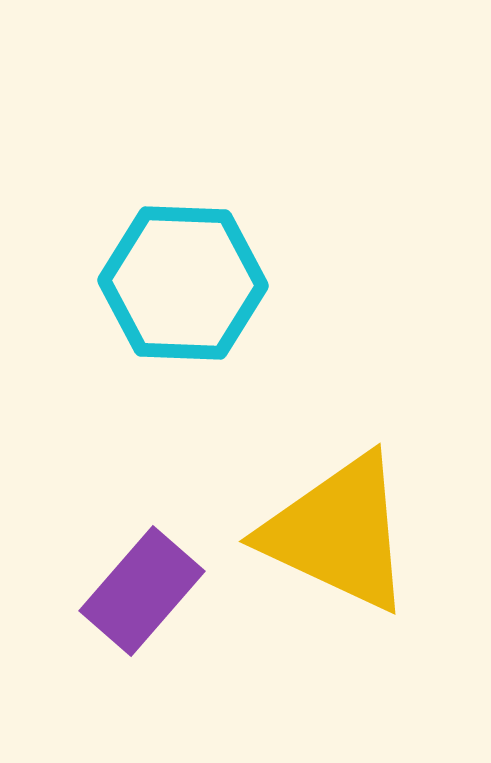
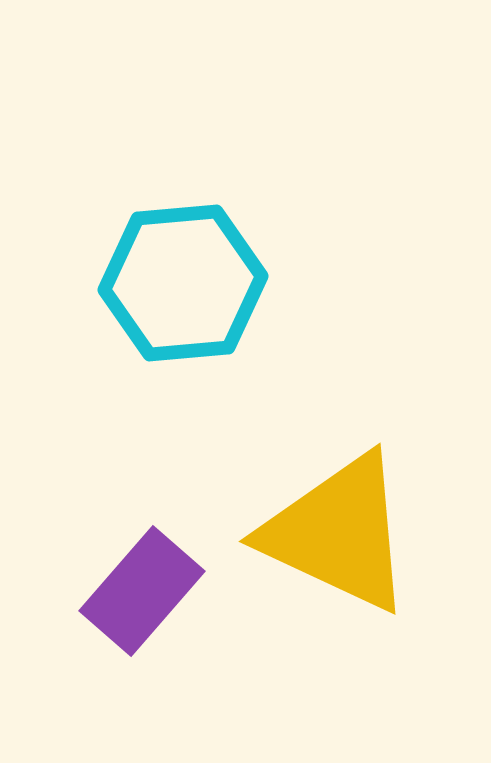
cyan hexagon: rotated 7 degrees counterclockwise
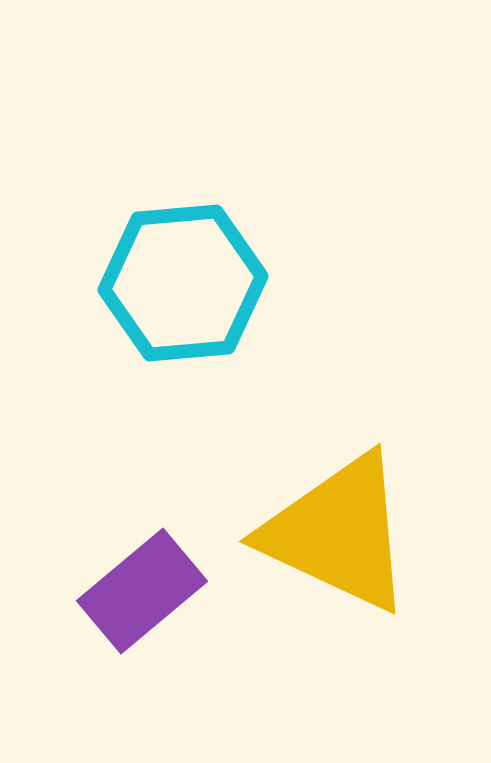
purple rectangle: rotated 9 degrees clockwise
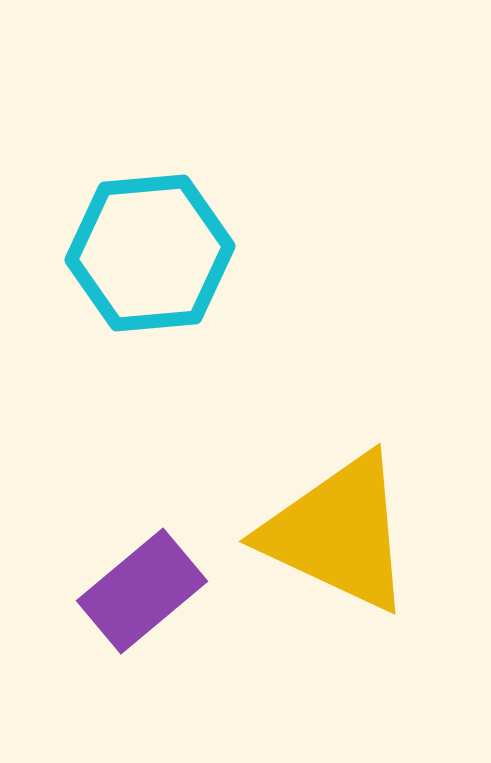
cyan hexagon: moved 33 px left, 30 px up
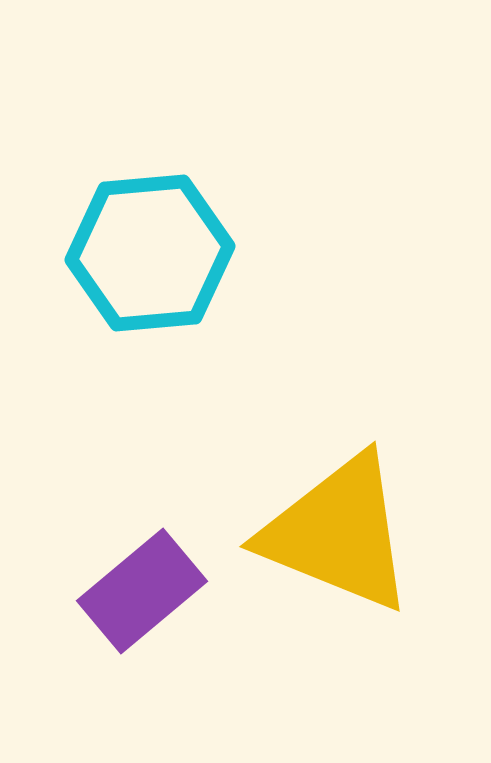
yellow triangle: rotated 3 degrees counterclockwise
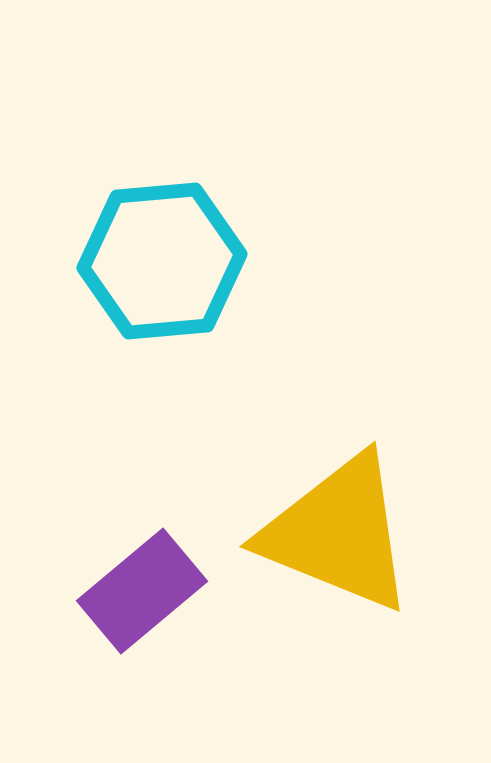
cyan hexagon: moved 12 px right, 8 px down
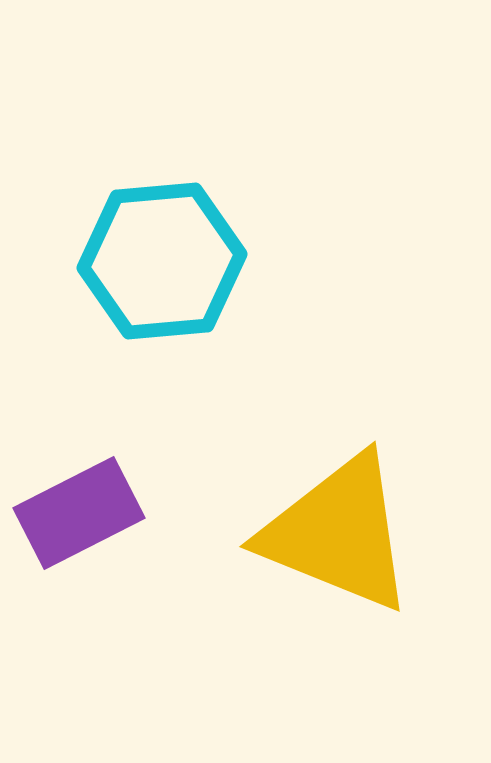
purple rectangle: moved 63 px left, 78 px up; rotated 13 degrees clockwise
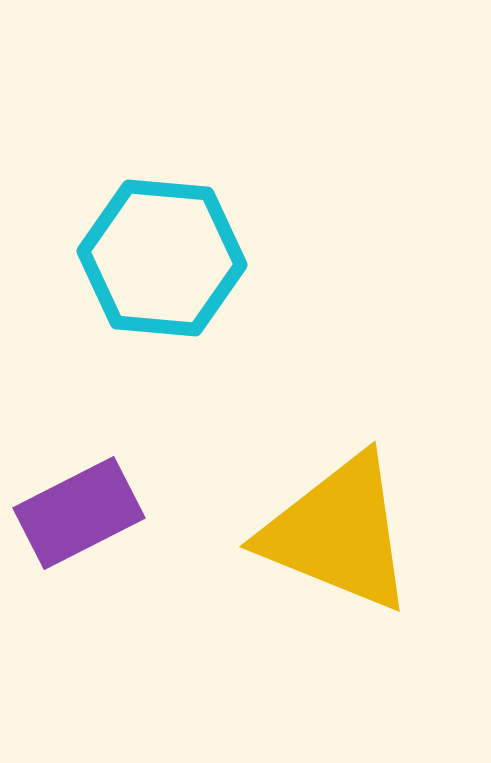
cyan hexagon: moved 3 px up; rotated 10 degrees clockwise
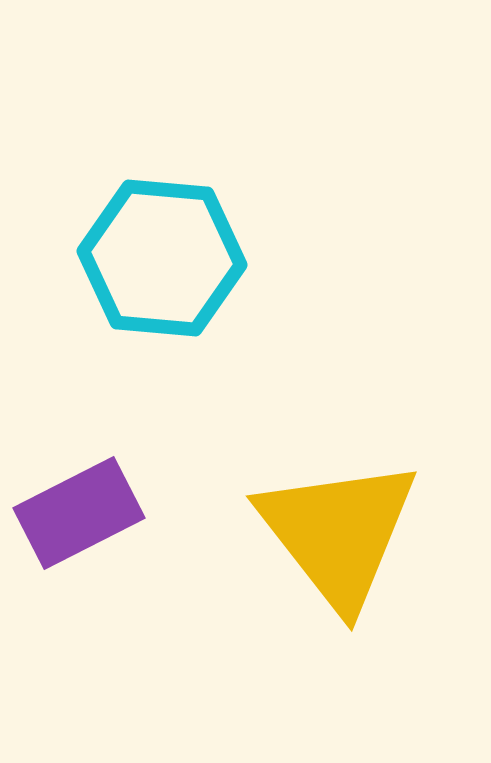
yellow triangle: rotated 30 degrees clockwise
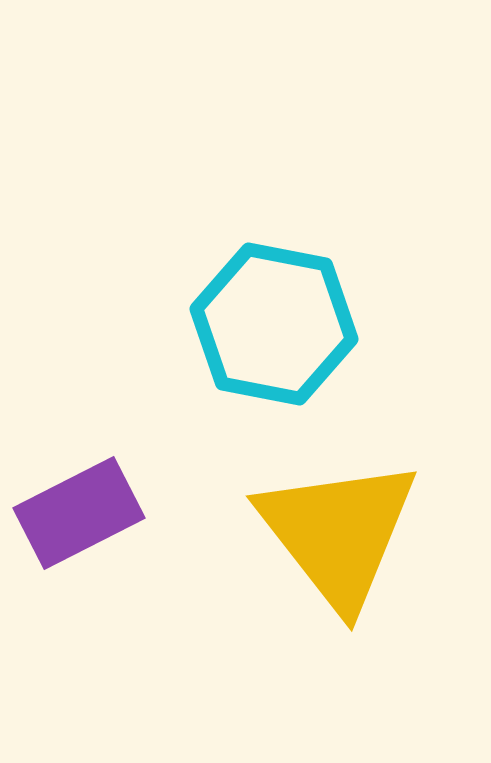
cyan hexagon: moved 112 px right, 66 px down; rotated 6 degrees clockwise
